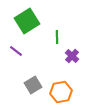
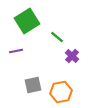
green line: rotated 48 degrees counterclockwise
purple line: rotated 48 degrees counterclockwise
gray square: rotated 18 degrees clockwise
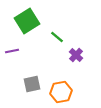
purple line: moved 4 px left
purple cross: moved 4 px right, 1 px up
gray square: moved 1 px left, 1 px up
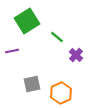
orange hexagon: moved 1 px down; rotated 15 degrees counterclockwise
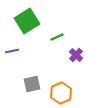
green line: rotated 64 degrees counterclockwise
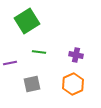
green line: moved 18 px left, 15 px down; rotated 32 degrees clockwise
purple line: moved 2 px left, 12 px down
purple cross: rotated 32 degrees counterclockwise
orange hexagon: moved 12 px right, 9 px up
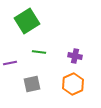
purple cross: moved 1 px left, 1 px down
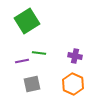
green line: moved 1 px down
purple line: moved 12 px right, 2 px up
orange hexagon: rotated 10 degrees counterclockwise
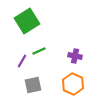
green line: moved 2 px up; rotated 32 degrees counterclockwise
purple line: rotated 48 degrees counterclockwise
gray square: moved 1 px right, 1 px down
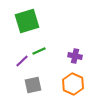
green square: rotated 15 degrees clockwise
purple line: rotated 16 degrees clockwise
